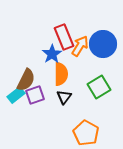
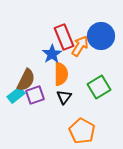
blue circle: moved 2 px left, 8 px up
orange pentagon: moved 4 px left, 2 px up
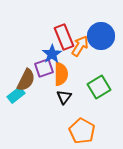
purple square: moved 9 px right, 27 px up
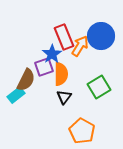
purple square: moved 1 px up
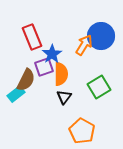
red rectangle: moved 32 px left
orange arrow: moved 4 px right, 1 px up
cyan rectangle: moved 1 px up
